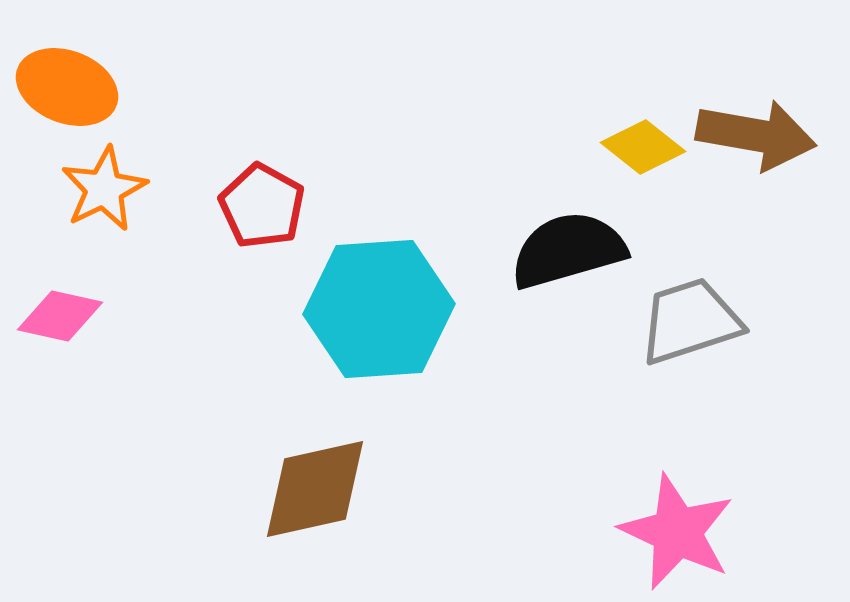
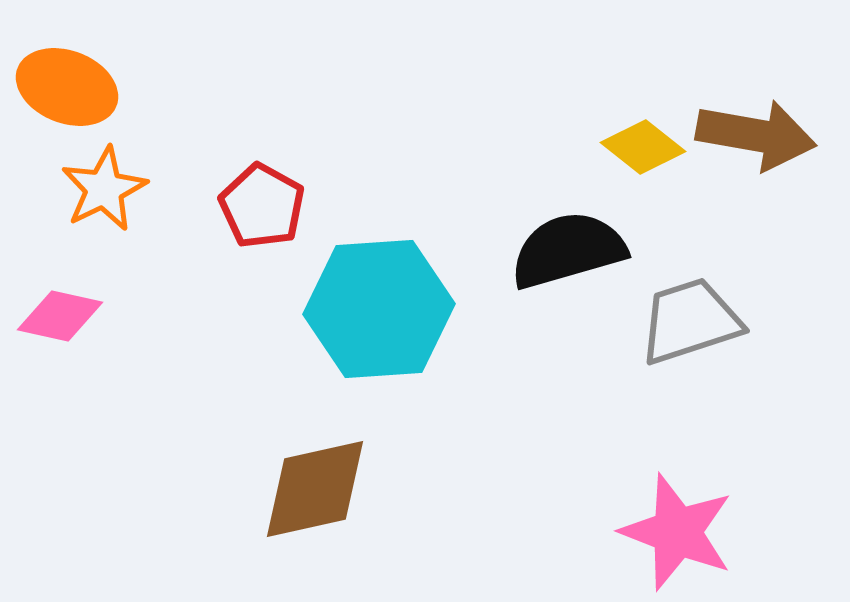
pink star: rotated 4 degrees counterclockwise
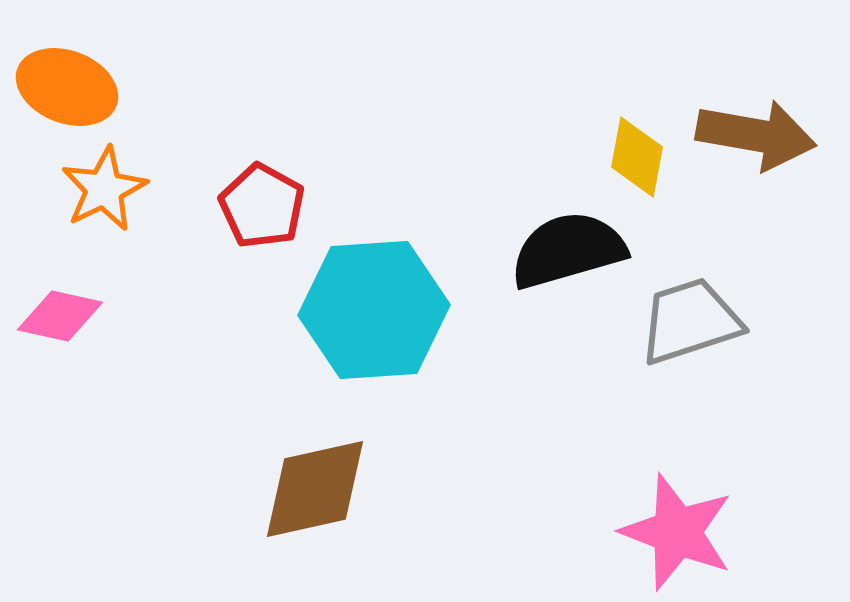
yellow diamond: moved 6 px left, 10 px down; rotated 62 degrees clockwise
cyan hexagon: moved 5 px left, 1 px down
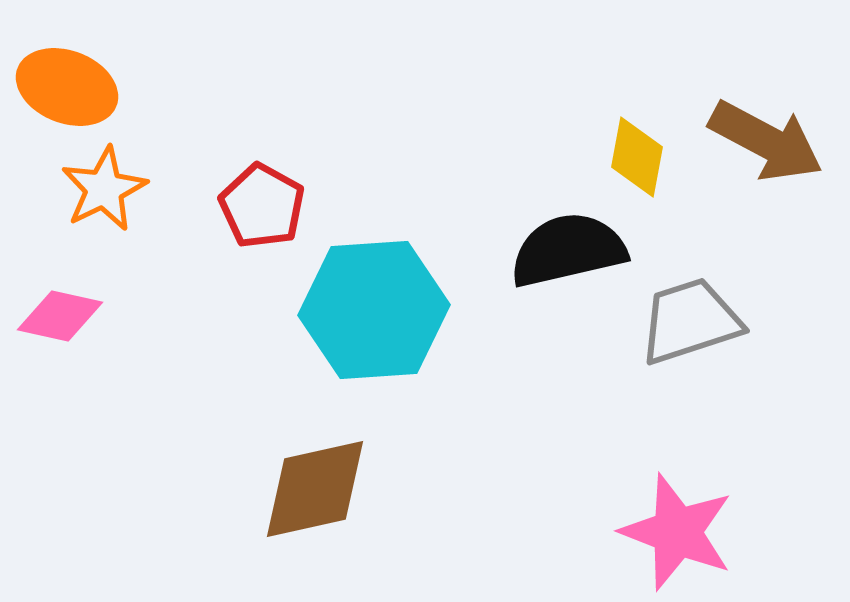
brown arrow: moved 10 px right, 6 px down; rotated 18 degrees clockwise
black semicircle: rotated 3 degrees clockwise
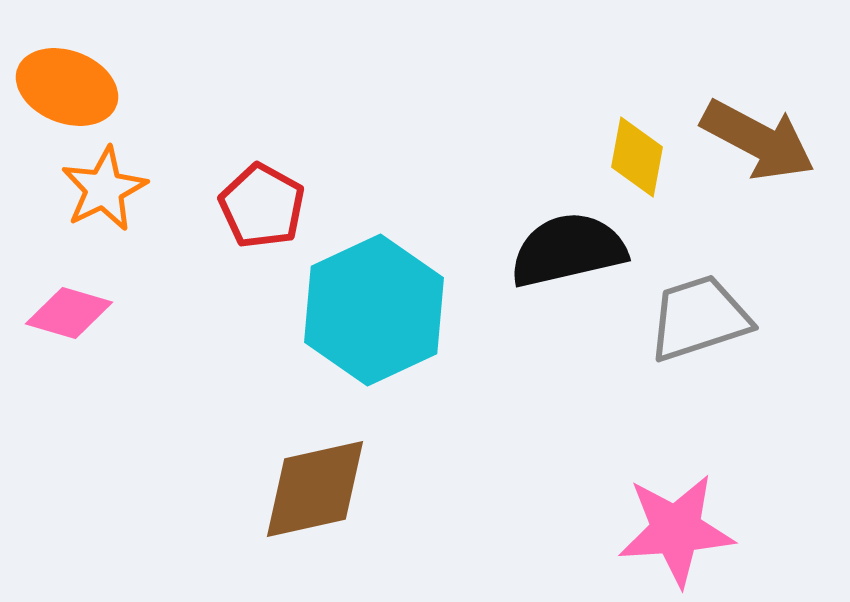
brown arrow: moved 8 px left, 1 px up
cyan hexagon: rotated 21 degrees counterclockwise
pink diamond: moved 9 px right, 3 px up; rotated 4 degrees clockwise
gray trapezoid: moved 9 px right, 3 px up
pink star: moved 1 px left, 2 px up; rotated 25 degrees counterclockwise
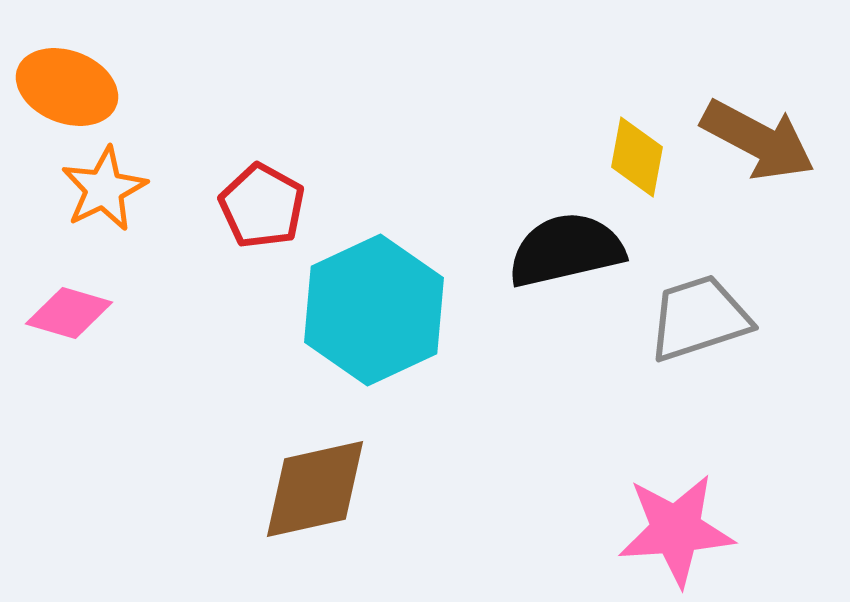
black semicircle: moved 2 px left
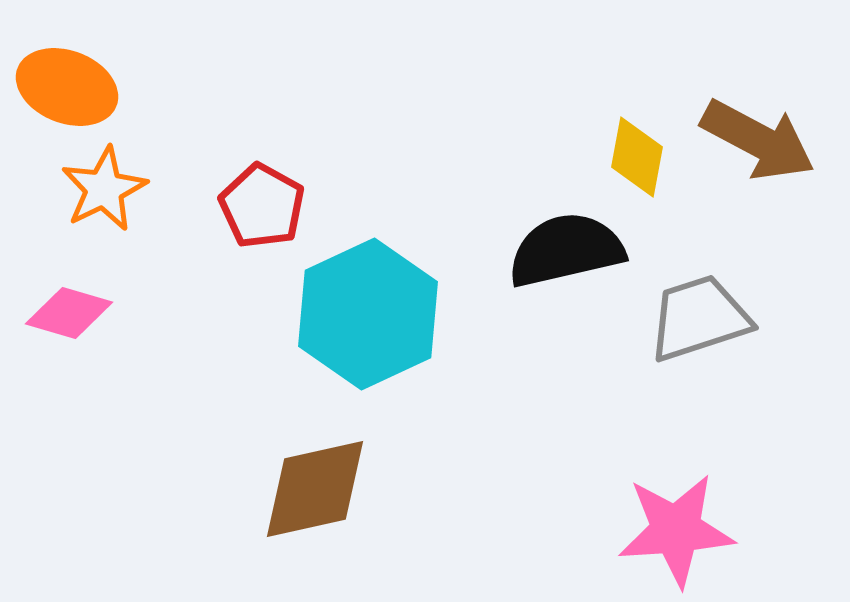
cyan hexagon: moved 6 px left, 4 px down
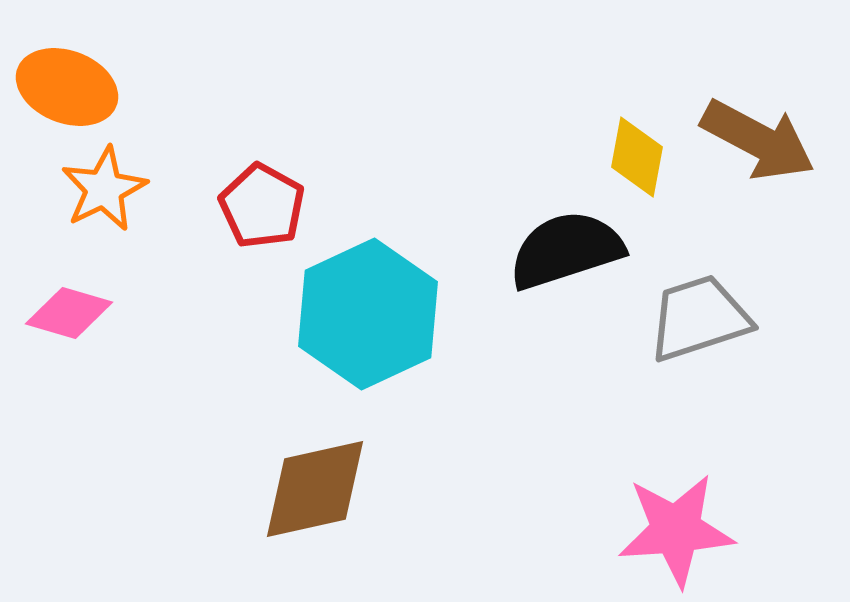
black semicircle: rotated 5 degrees counterclockwise
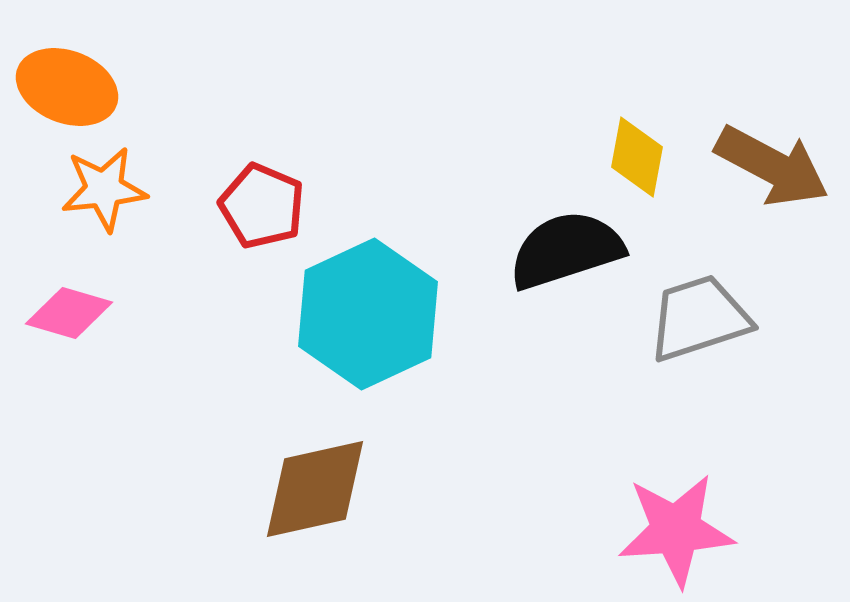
brown arrow: moved 14 px right, 26 px down
orange star: rotated 20 degrees clockwise
red pentagon: rotated 6 degrees counterclockwise
